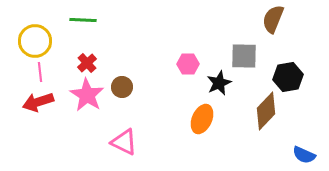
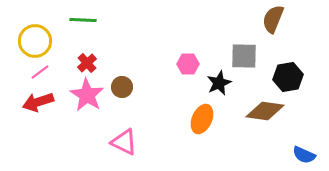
pink line: rotated 60 degrees clockwise
brown diamond: moved 1 px left; rotated 54 degrees clockwise
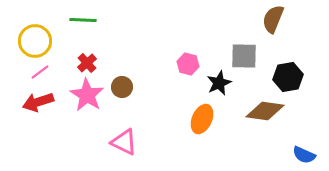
pink hexagon: rotated 15 degrees clockwise
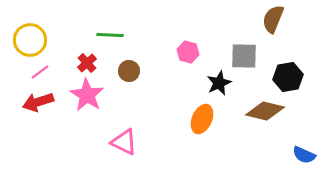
green line: moved 27 px right, 15 px down
yellow circle: moved 5 px left, 1 px up
pink hexagon: moved 12 px up
brown circle: moved 7 px right, 16 px up
brown diamond: rotated 6 degrees clockwise
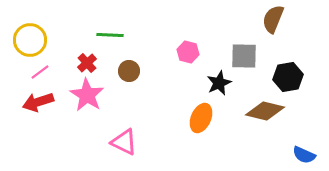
orange ellipse: moved 1 px left, 1 px up
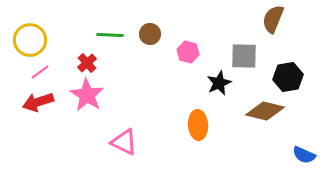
brown circle: moved 21 px right, 37 px up
orange ellipse: moved 3 px left, 7 px down; rotated 28 degrees counterclockwise
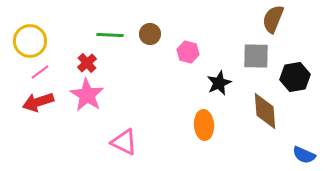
yellow circle: moved 1 px down
gray square: moved 12 px right
black hexagon: moved 7 px right
brown diamond: rotated 72 degrees clockwise
orange ellipse: moved 6 px right
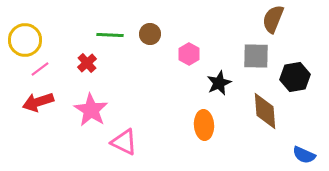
yellow circle: moved 5 px left, 1 px up
pink hexagon: moved 1 px right, 2 px down; rotated 15 degrees clockwise
pink line: moved 3 px up
pink star: moved 4 px right, 15 px down
